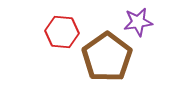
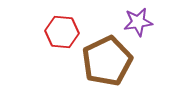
brown pentagon: moved 4 px down; rotated 9 degrees clockwise
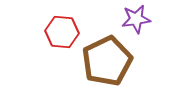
purple star: moved 2 px left, 3 px up
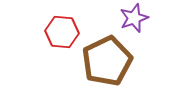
purple star: moved 2 px left, 1 px up; rotated 12 degrees counterclockwise
